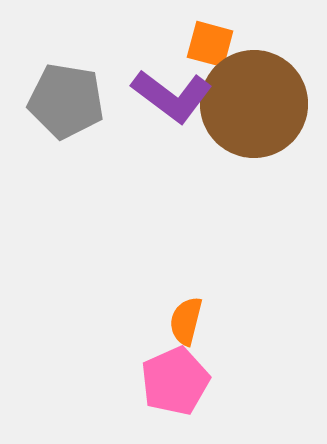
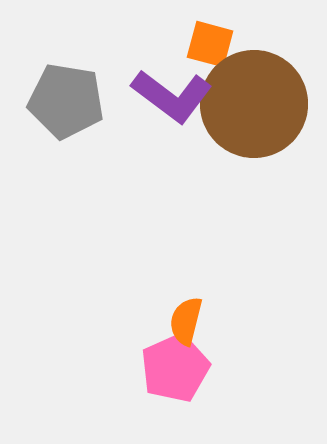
pink pentagon: moved 13 px up
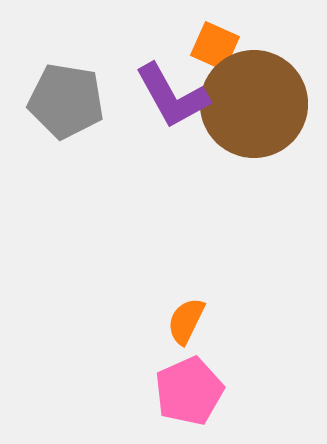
orange square: moved 5 px right, 2 px down; rotated 9 degrees clockwise
purple L-shape: rotated 24 degrees clockwise
orange semicircle: rotated 12 degrees clockwise
pink pentagon: moved 14 px right, 23 px down
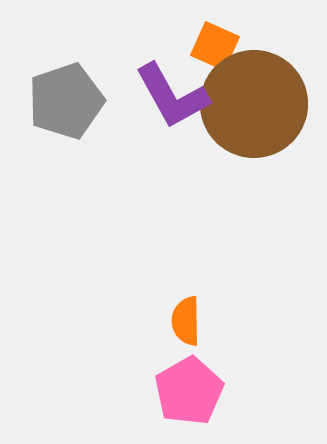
gray pentagon: rotated 28 degrees counterclockwise
orange semicircle: rotated 27 degrees counterclockwise
pink pentagon: rotated 6 degrees counterclockwise
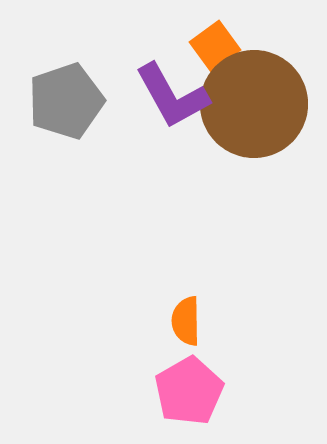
orange square: rotated 30 degrees clockwise
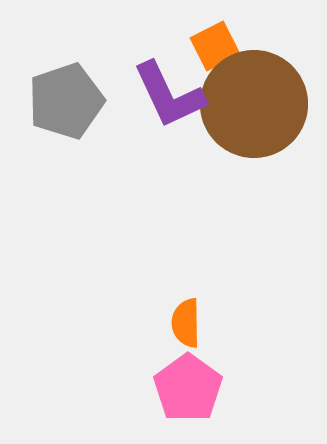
orange square: rotated 9 degrees clockwise
purple L-shape: moved 3 px left, 1 px up; rotated 4 degrees clockwise
orange semicircle: moved 2 px down
pink pentagon: moved 1 px left, 3 px up; rotated 6 degrees counterclockwise
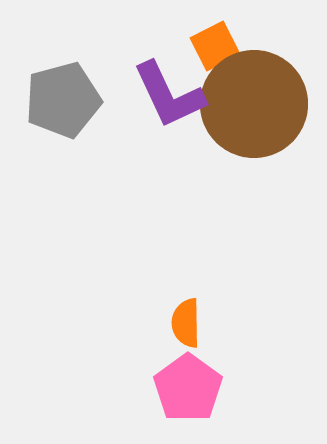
gray pentagon: moved 3 px left, 1 px up; rotated 4 degrees clockwise
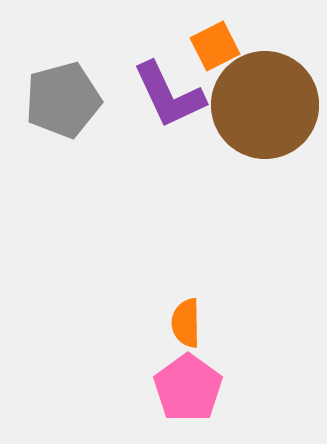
brown circle: moved 11 px right, 1 px down
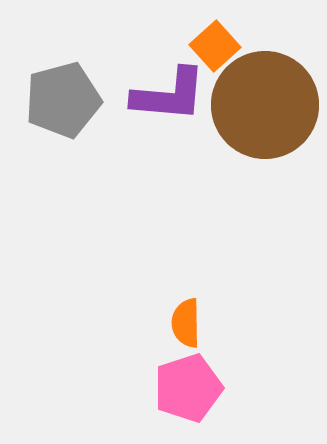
orange square: rotated 15 degrees counterclockwise
purple L-shape: rotated 60 degrees counterclockwise
pink pentagon: rotated 18 degrees clockwise
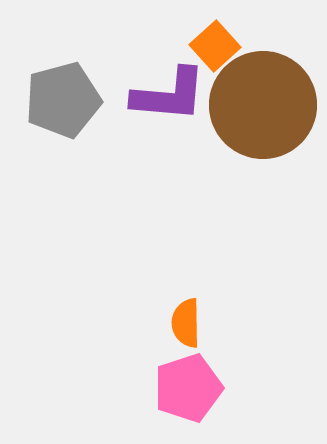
brown circle: moved 2 px left
